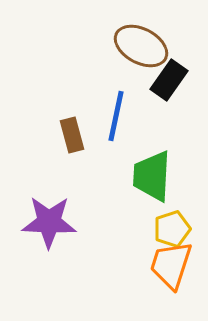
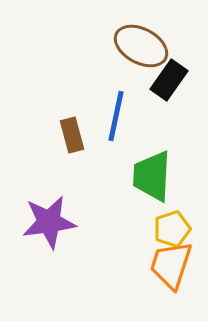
purple star: rotated 10 degrees counterclockwise
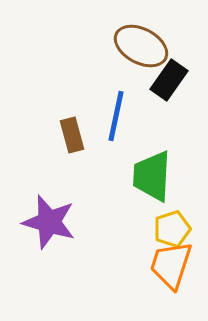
purple star: rotated 24 degrees clockwise
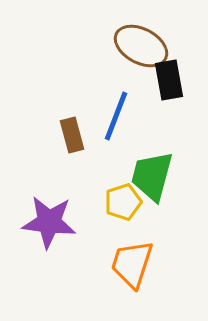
black rectangle: rotated 45 degrees counterclockwise
blue line: rotated 9 degrees clockwise
green trapezoid: rotated 12 degrees clockwise
purple star: rotated 10 degrees counterclockwise
yellow pentagon: moved 49 px left, 27 px up
orange trapezoid: moved 39 px left, 1 px up
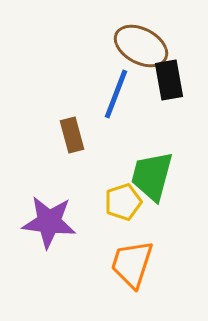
blue line: moved 22 px up
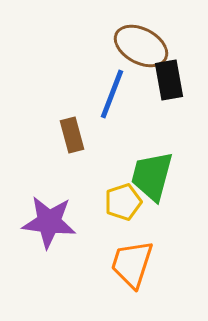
blue line: moved 4 px left
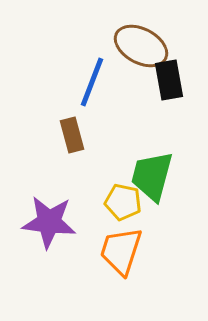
blue line: moved 20 px left, 12 px up
yellow pentagon: rotated 30 degrees clockwise
orange trapezoid: moved 11 px left, 13 px up
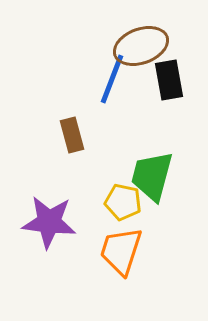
brown ellipse: rotated 48 degrees counterclockwise
blue line: moved 20 px right, 3 px up
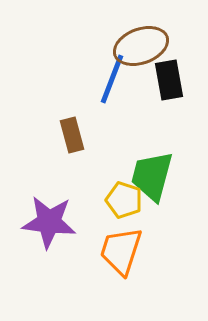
yellow pentagon: moved 1 px right, 2 px up; rotated 6 degrees clockwise
